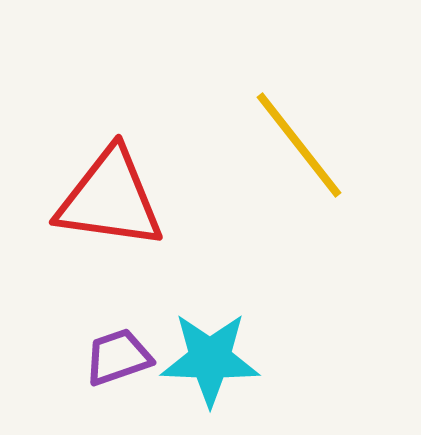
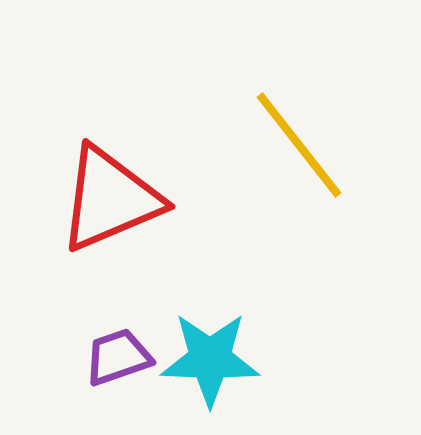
red triangle: rotated 31 degrees counterclockwise
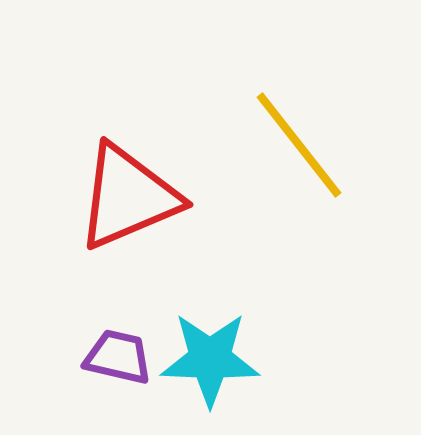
red triangle: moved 18 px right, 2 px up
purple trapezoid: rotated 32 degrees clockwise
